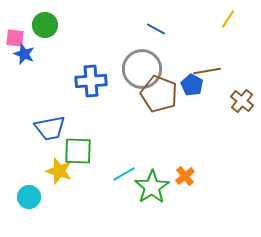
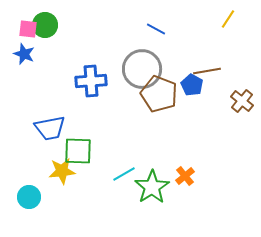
pink square: moved 13 px right, 9 px up
yellow star: moved 3 px right; rotated 24 degrees counterclockwise
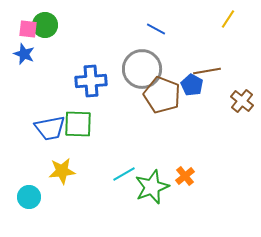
brown pentagon: moved 3 px right, 1 px down
green square: moved 27 px up
green star: rotated 12 degrees clockwise
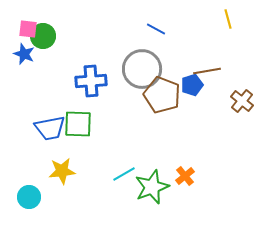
yellow line: rotated 48 degrees counterclockwise
green circle: moved 2 px left, 11 px down
blue pentagon: rotated 25 degrees clockwise
